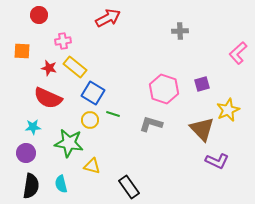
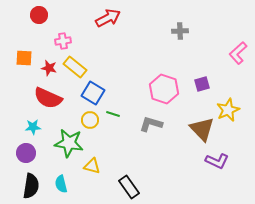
orange square: moved 2 px right, 7 px down
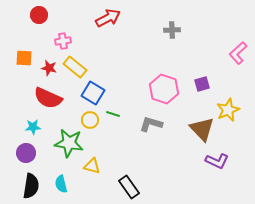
gray cross: moved 8 px left, 1 px up
